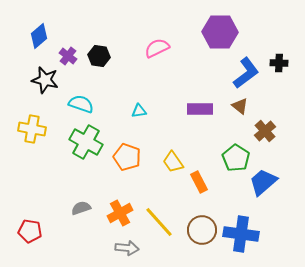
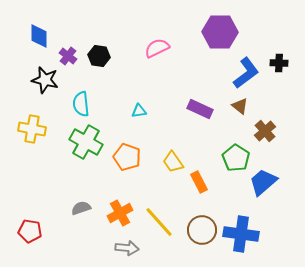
blue diamond: rotated 50 degrees counterclockwise
cyan semicircle: rotated 115 degrees counterclockwise
purple rectangle: rotated 25 degrees clockwise
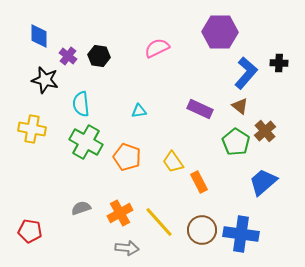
blue L-shape: rotated 12 degrees counterclockwise
green pentagon: moved 16 px up
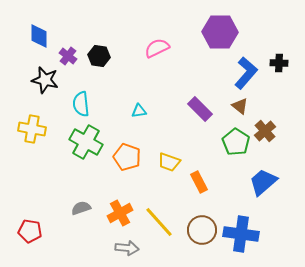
purple rectangle: rotated 20 degrees clockwise
yellow trapezoid: moved 4 px left; rotated 35 degrees counterclockwise
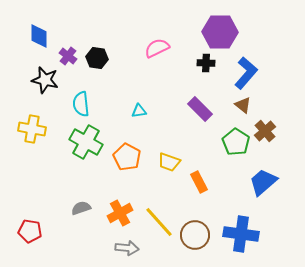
black hexagon: moved 2 px left, 2 px down
black cross: moved 73 px left
brown triangle: moved 3 px right, 1 px up
orange pentagon: rotated 8 degrees clockwise
brown circle: moved 7 px left, 5 px down
